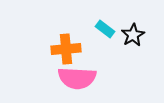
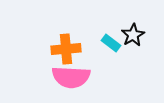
cyan rectangle: moved 6 px right, 14 px down
pink semicircle: moved 6 px left, 1 px up
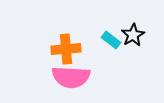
cyan rectangle: moved 3 px up
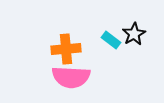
black star: moved 1 px right, 1 px up
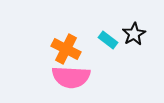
cyan rectangle: moved 3 px left
orange cross: rotated 32 degrees clockwise
